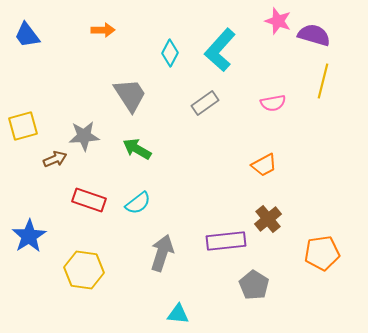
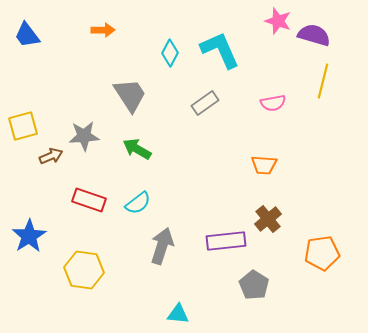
cyan L-shape: rotated 114 degrees clockwise
brown arrow: moved 4 px left, 3 px up
orange trapezoid: rotated 32 degrees clockwise
gray arrow: moved 7 px up
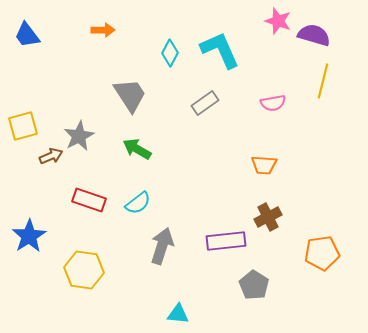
gray star: moved 5 px left; rotated 24 degrees counterclockwise
brown cross: moved 2 px up; rotated 12 degrees clockwise
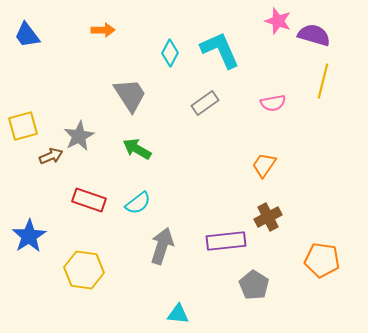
orange trapezoid: rotated 120 degrees clockwise
orange pentagon: moved 7 px down; rotated 16 degrees clockwise
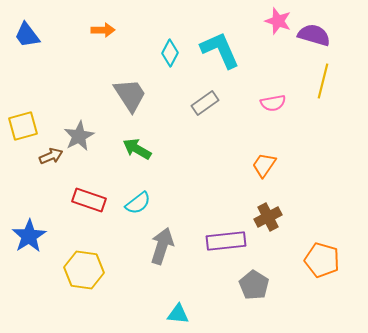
orange pentagon: rotated 8 degrees clockwise
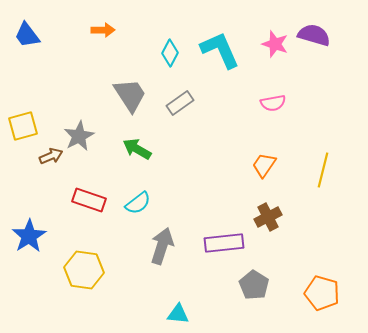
pink star: moved 3 px left, 23 px down
yellow line: moved 89 px down
gray rectangle: moved 25 px left
purple rectangle: moved 2 px left, 2 px down
orange pentagon: moved 33 px down
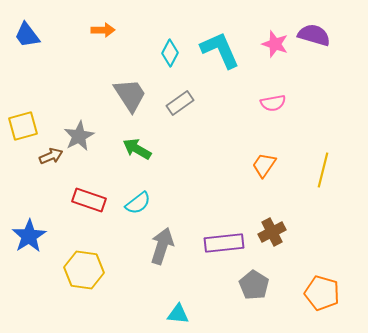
brown cross: moved 4 px right, 15 px down
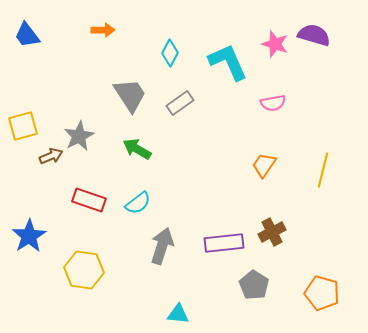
cyan L-shape: moved 8 px right, 12 px down
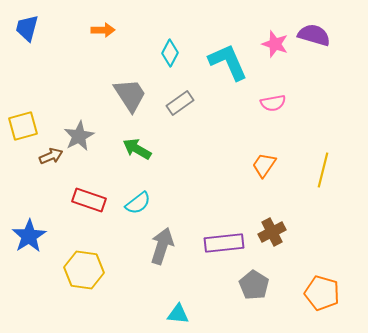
blue trapezoid: moved 7 px up; rotated 52 degrees clockwise
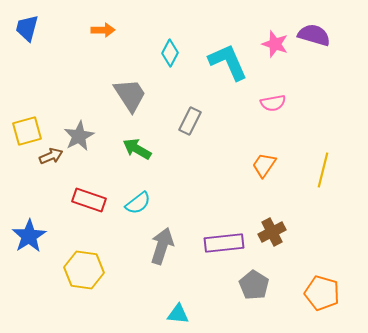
gray rectangle: moved 10 px right, 18 px down; rotated 28 degrees counterclockwise
yellow square: moved 4 px right, 5 px down
